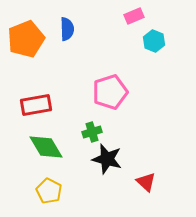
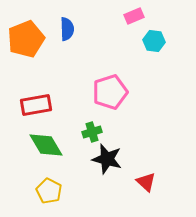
cyan hexagon: rotated 15 degrees counterclockwise
green diamond: moved 2 px up
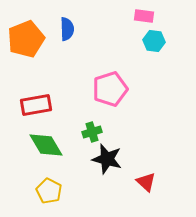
pink rectangle: moved 10 px right; rotated 30 degrees clockwise
pink pentagon: moved 3 px up
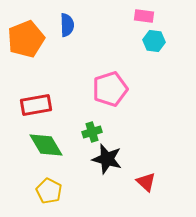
blue semicircle: moved 4 px up
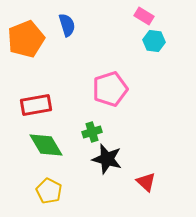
pink rectangle: rotated 24 degrees clockwise
blue semicircle: rotated 15 degrees counterclockwise
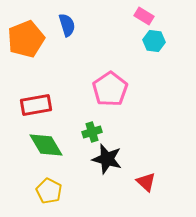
pink pentagon: rotated 16 degrees counterclockwise
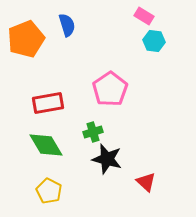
red rectangle: moved 12 px right, 2 px up
green cross: moved 1 px right
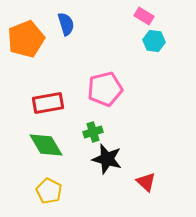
blue semicircle: moved 1 px left, 1 px up
pink pentagon: moved 5 px left; rotated 20 degrees clockwise
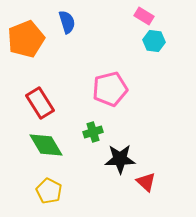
blue semicircle: moved 1 px right, 2 px up
pink pentagon: moved 5 px right
red rectangle: moved 8 px left; rotated 68 degrees clockwise
black star: moved 13 px right; rotated 16 degrees counterclockwise
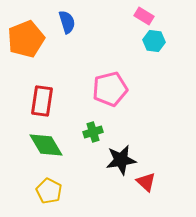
red rectangle: moved 2 px right, 2 px up; rotated 40 degrees clockwise
black star: moved 1 px right, 1 px down; rotated 8 degrees counterclockwise
